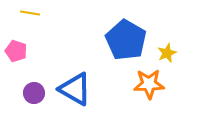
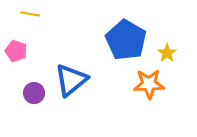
yellow line: moved 1 px down
yellow star: rotated 12 degrees counterclockwise
blue triangle: moved 4 px left, 9 px up; rotated 51 degrees clockwise
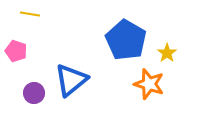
orange star: rotated 20 degrees clockwise
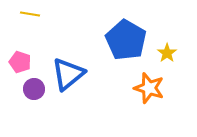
pink pentagon: moved 4 px right, 11 px down
blue triangle: moved 3 px left, 6 px up
orange star: moved 4 px down
purple circle: moved 4 px up
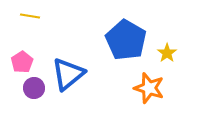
yellow line: moved 2 px down
pink pentagon: moved 2 px right; rotated 20 degrees clockwise
purple circle: moved 1 px up
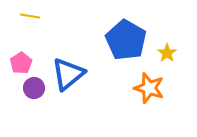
pink pentagon: moved 1 px left, 1 px down
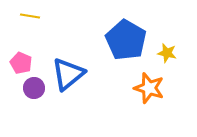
yellow star: rotated 24 degrees counterclockwise
pink pentagon: rotated 15 degrees counterclockwise
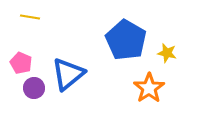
yellow line: moved 1 px down
orange star: rotated 20 degrees clockwise
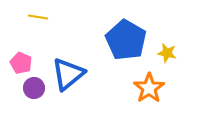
yellow line: moved 8 px right
